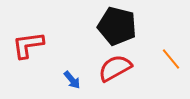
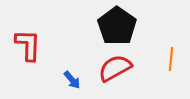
black pentagon: rotated 21 degrees clockwise
red L-shape: rotated 100 degrees clockwise
orange line: rotated 45 degrees clockwise
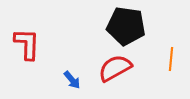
black pentagon: moved 9 px right; rotated 27 degrees counterclockwise
red L-shape: moved 1 px left, 1 px up
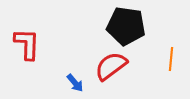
red semicircle: moved 4 px left, 2 px up; rotated 8 degrees counterclockwise
blue arrow: moved 3 px right, 3 px down
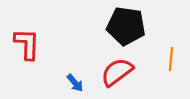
red semicircle: moved 6 px right, 6 px down
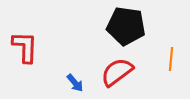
red L-shape: moved 2 px left, 3 px down
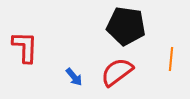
blue arrow: moved 1 px left, 6 px up
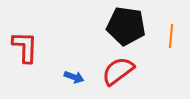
orange line: moved 23 px up
red semicircle: moved 1 px right, 1 px up
blue arrow: rotated 30 degrees counterclockwise
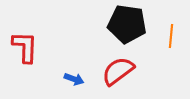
black pentagon: moved 1 px right, 2 px up
blue arrow: moved 2 px down
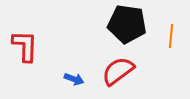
red L-shape: moved 1 px up
